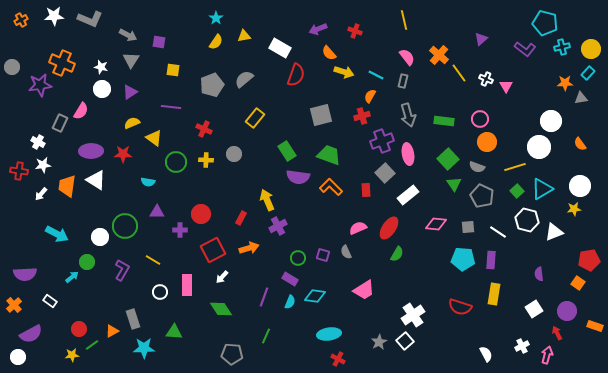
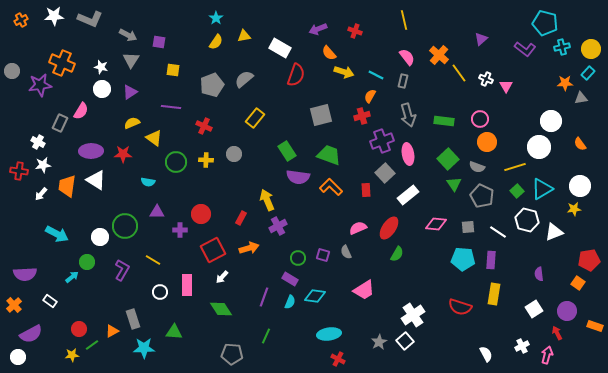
gray circle at (12, 67): moved 4 px down
red cross at (204, 129): moved 3 px up
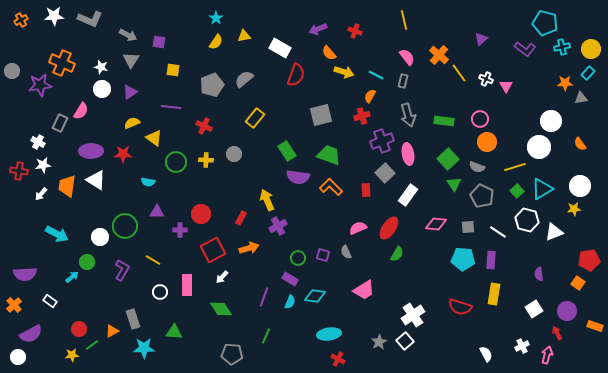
white rectangle at (408, 195): rotated 15 degrees counterclockwise
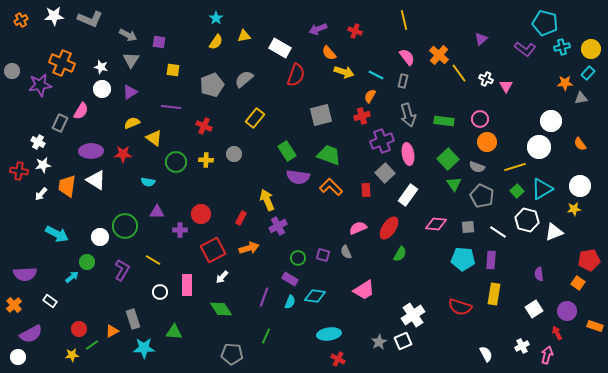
green semicircle at (397, 254): moved 3 px right
white square at (405, 341): moved 2 px left; rotated 18 degrees clockwise
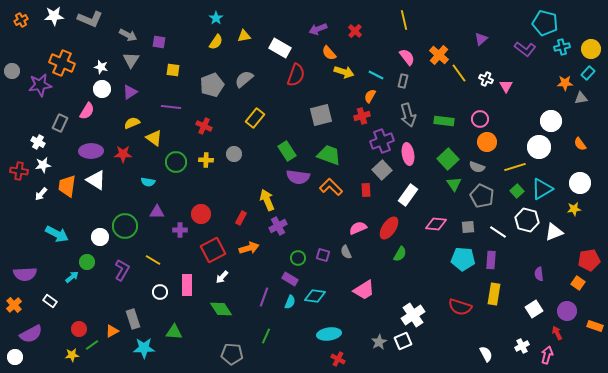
red cross at (355, 31): rotated 24 degrees clockwise
pink semicircle at (81, 111): moved 6 px right
gray square at (385, 173): moved 3 px left, 3 px up
white circle at (580, 186): moved 3 px up
white circle at (18, 357): moved 3 px left
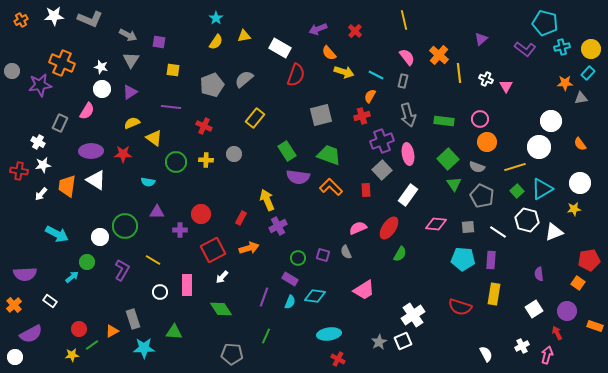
yellow line at (459, 73): rotated 30 degrees clockwise
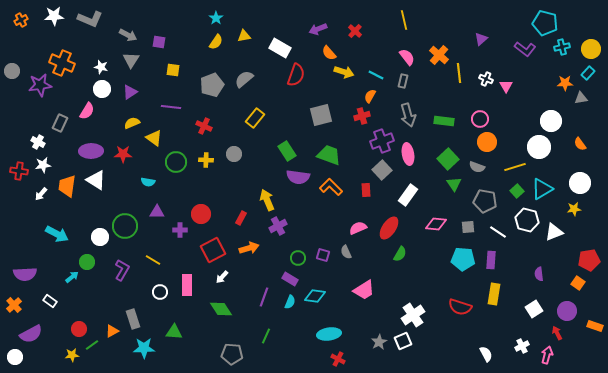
gray pentagon at (482, 196): moved 3 px right, 5 px down; rotated 15 degrees counterclockwise
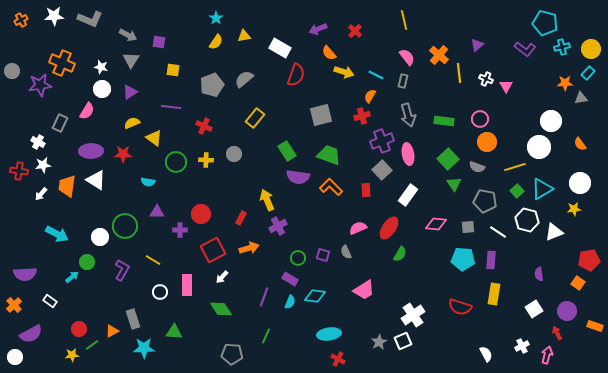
purple triangle at (481, 39): moved 4 px left, 6 px down
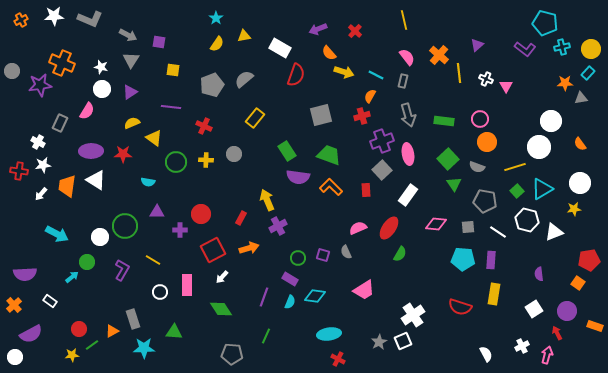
yellow semicircle at (216, 42): moved 1 px right, 2 px down
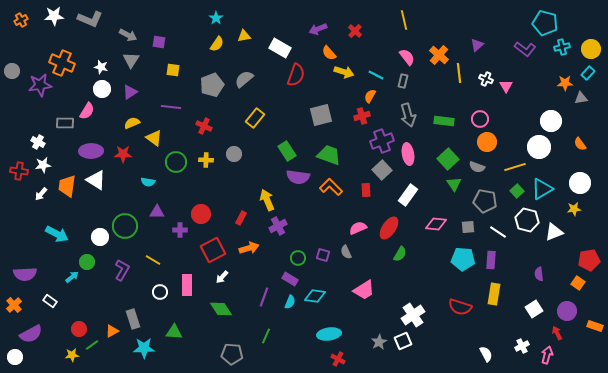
gray rectangle at (60, 123): moved 5 px right; rotated 66 degrees clockwise
